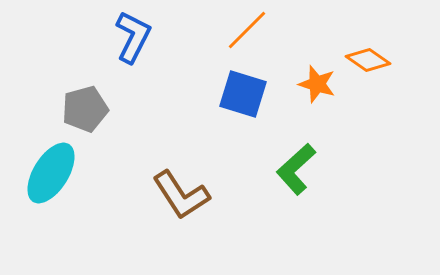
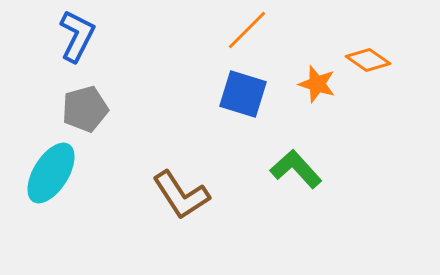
blue L-shape: moved 56 px left, 1 px up
green L-shape: rotated 90 degrees clockwise
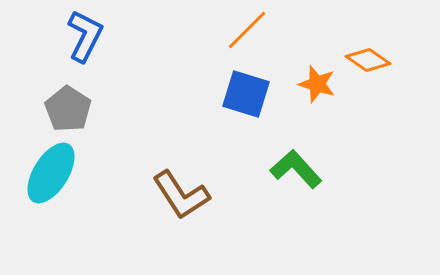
blue L-shape: moved 8 px right
blue square: moved 3 px right
gray pentagon: moved 17 px left; rotated 24 degrees counterclockwise
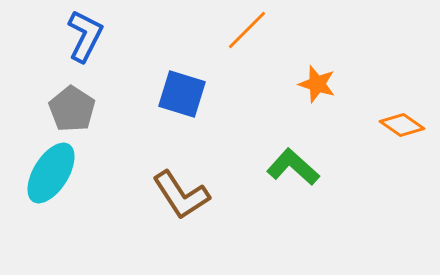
orange diamond: moved 34 px right, 65 px down
blue square: moved 64 px left
gray pentagon: moved 4 px right
green L-shape: moved 3 px left, 2 px up; rotated 6 degrees counterclockwise
